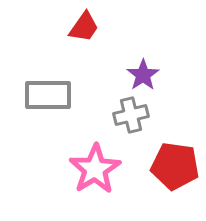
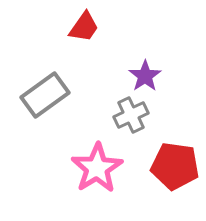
purple star: moved 2 px right, 1 px down
gray rectangle: moved 3 px left; rotated 36 degrees counterclockwise
gray cross: rotated 12 degrees counterclockwise
pink star: moved 2 px right, 1 px up
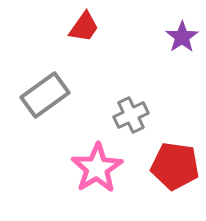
purple star: moved 37 px right, 39 px up
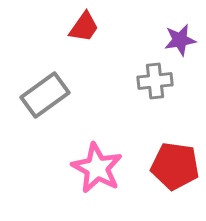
purple star: moved 2 px left, 3 px down; rotated 24 degrees clockwise
gray cross: moved 24 px right, 34 px up; rotated 20 degrees clockwise
pink star: rotated 12 degrees counterclockwise
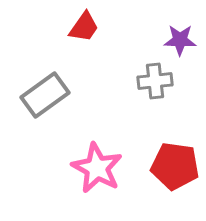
purple star: rotated 12 degrees clockwise
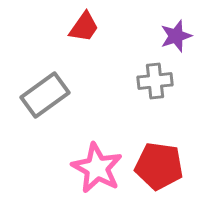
purple star: moved 4 px left, 4 px up; rotated 20 degrees counterclockwise
red pentagon: moved 16 px left
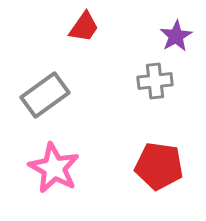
purple star: rotated 12 degrees counterclockwise
pink star: moved 43 px left
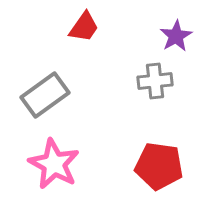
pink star: moved 4 px up
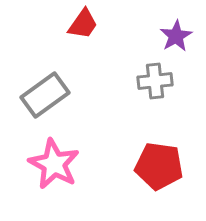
red trapezoid: moved 1 px left, 3 px up
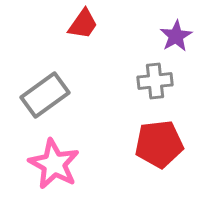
red pentagon: moved 22 px up; rotated 15 degrees counterclockwise
